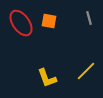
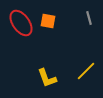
orange square: moved 1 px left
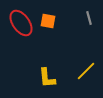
yellow L-shape: rotated 15 degrees clockwise
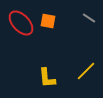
gray line: rotated 40 degrees counterclockwise
red ellipse: rotated 8 degrees counterclockwise
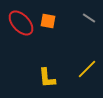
yellow line: moved 1 px right, 2 px up
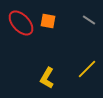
gray line: moved 2 px down
yellow L-shape: rotated 35 degrees clockwise
